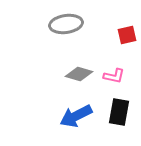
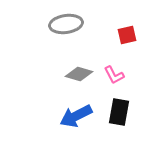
pink L-shape: moved 1 px up; rotated 50 degrees clockwise
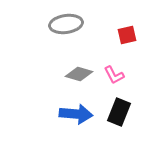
black rectangle: rotated 12 degrees clockwise
blue arrow: moved 2 px up; rotated 148 degrees counterclockwise
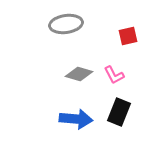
red square: moved 1 px right, 1 px down
blue arrow: moved 5 px down
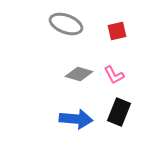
gray ellipse: rotated 28 degrees clockwise
red square: moved 11 px left, 5 px up
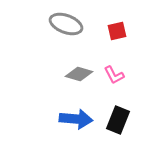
black rectangle: moved 1 px left, 8 px down
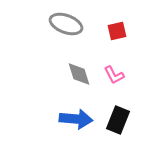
gray diamond: rotated 56 degrees clockwise
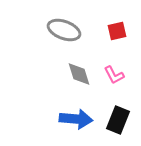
gray ellipse: moved 2 px left, 6 px down
